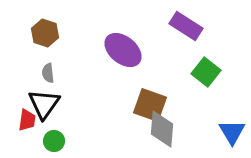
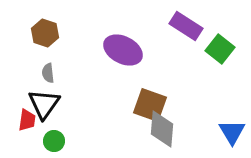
purple ellipse: rotated 12 degrees counterclockwise
green square: moved 14 px right, 23 px up
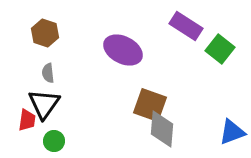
blue triangle: rotated 40 degrees clockwise
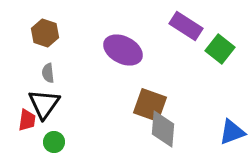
gray diamond: moved 1 px right
green circle: moved 1 px down
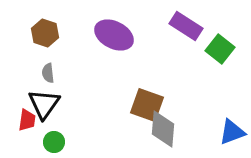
purple ellipse: moved 9 px left, 15 px up
brown square: moved 3 px left
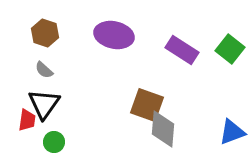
purple rectangle: moved 4 px left, 24 px down
purple ellipse: rotated 15 degrees counterclockwise
green square: moved 10 px right
gray semicircle: moved 4 px left, 3 px up; rotated 42 degrees counterclockwise
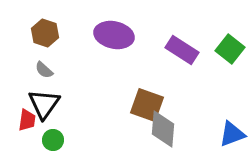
blue triangle: moved 2 px down
green circle: moved 1 px left, 2 px up
